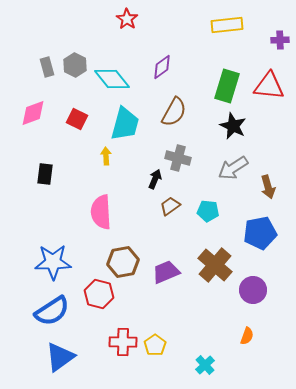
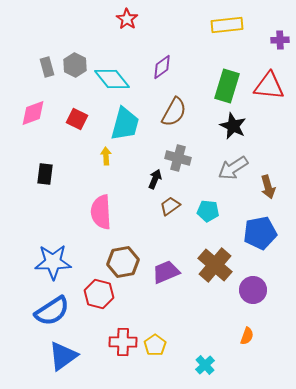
blue triangle: moved 3 px right, 1 px up
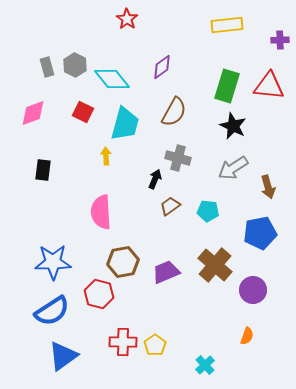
red square: moved 6 px right, 7 px up
black rectangle: moved 2 px left, 4 px up
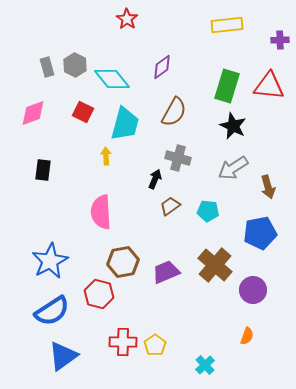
blue star: moved 3 px left, 1 px up; rotated 27 degrees counterclockwise
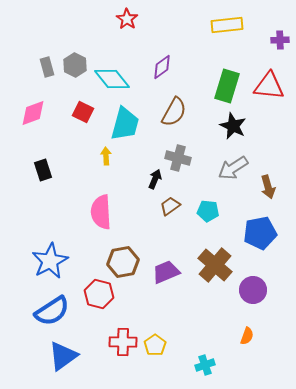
black rectangle: rotated 25 degrees counterclockwise
cyan cross: rotated 24 degrees clockwise
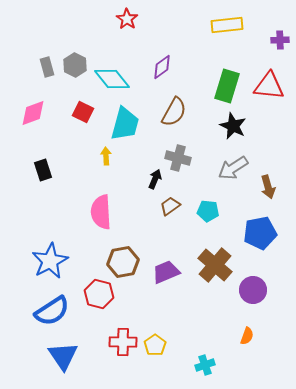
blue triangle: rotated 28 degrees counterclockwise
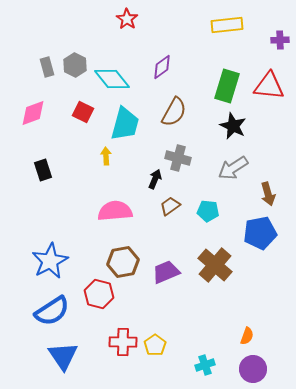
brown arrow: moved 7 px down
pink semicircle: moved 14 px right, 1 px up; rotated 88 degrees clockwise
purple circle: moved 79 px down
